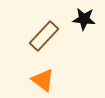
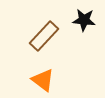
black star: moved 1 px down
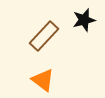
black star: rotated 20 degrees counterclockwise
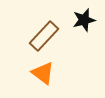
orange triangle: moved 7 px up
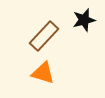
orange triangle: rotated 20 degrees counterclockwise
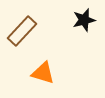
brown rectangle: moved 22 px left, 5 px up
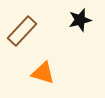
black star: moved 4 px left
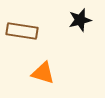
brown rectangle: rotated 56 degrees clockwise
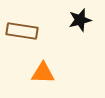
orange triangle: rotated 15 degrees counterclockwise
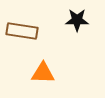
black star: moved 3 px left; rotated 15 degrees clockwise
